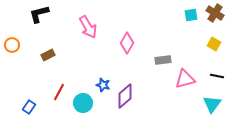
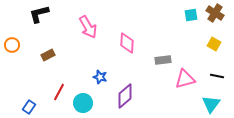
pink diamond: rotated 25 degrees counterclockwise
blue star: moved 3 px left, 8 px up
cyan triangle: moved 1 px left
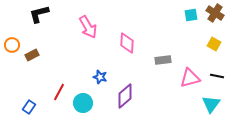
brown rectangle: moved 16 px left
pink triangle: moved 5 px right, 1 px up
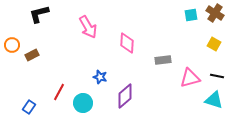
cyan triangle: moved 3 px right, 4 px up; rotated 48 degrees counterclockwise
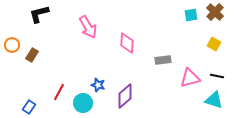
brown cross: moved 1 px up; rotated 12 degrees clockwise
brown rectangle: rotated 32 degrees counterclockwise
blue star: moved 2 px left, 8 px down
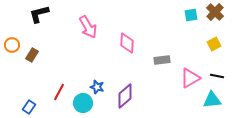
yellow square: rotated 32 degrees clockwise
gray rectangle: moved 1 px left
pink triangle: rotated 15 degrees counterclockwise
blue star: moved 1 px left, 2 px down
cyan triangle: moved 2 px left; rotated 24 degrees counterclockwise
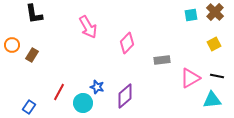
black L-shape: moved 5 px left; rotated 85 degrees counterclockwise
pink diamond: rotated 40 degrees clockwise
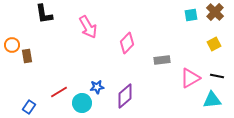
black L-shape: moved 10 px right
brown rectangle: moved 5 px left, 1 px down; rotated 40 degrees counterclockwise
blue star: rotated 24 degrees counterclockwise
red line: rotated 30 degrees clockwise
cyan circle: moved 1 px left
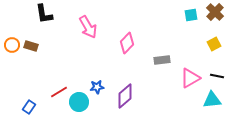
brown rectangle: moved 4 px right, 10 px up; rotated 64 degrees counterclockwise
cyan circle: moved 3 px left, 1 px up
